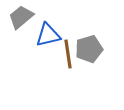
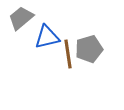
gray trapezoid: moved 1 px down
blue triangle: moved 1 px left, 2 px down
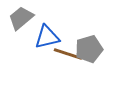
brown line: rotated 64 degrees counterclockwise
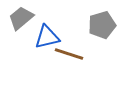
gray pentagon: moved 13 px right, 24 px up
brown line: moved 1 px right
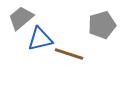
blue triangle: moved 7 px left, 2 px down
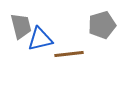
gray trapezoid: moved 8 px down; rotated 116 degrees clockwise
brown line: rotated 24 degrees counterclockwise
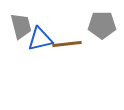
gray pentagon: rotated 16 degrees clockwise
brown line: moved 2 px left, 10 px up
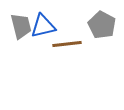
gray pentagon: rotated 28 degrees clockwise
blue triangle: moved 3 px right, 13 px up
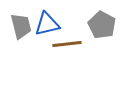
blue triangle: moved 4 px right, 2 px up
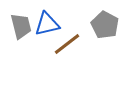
gray pentagon: moved 3 px right
brown line: rotated 32 degrees counterclockwise
